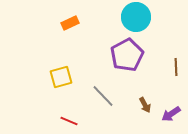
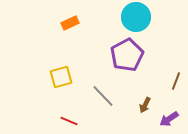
brown line: moved 14 px down; rotated 24 degrees clockwise
brown arrow: rotated 56 degrees clockwise
purple arrow: moved 2 px left, 5 px down
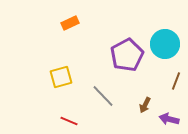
cyan circle: moved 29 px right, 27 px down
purple arrow: rotated 48 degrees clockwise
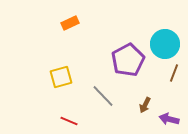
purple pentagon: moved 1 px right, 5 px down
brown line: moved 2 px left, 8 px up
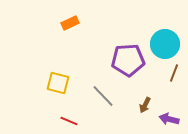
purple pentagon: rotated 24 degrees clockwise
yellow square: moved 3 px left, 6 px down; rotated 30 degrees clockwise
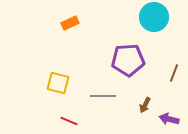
cyan circle: moved 11 px left, 27 px up
gray line: rotated 45 degrees counterclockwise
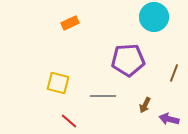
red line: rotated 18 degrees clockwise
